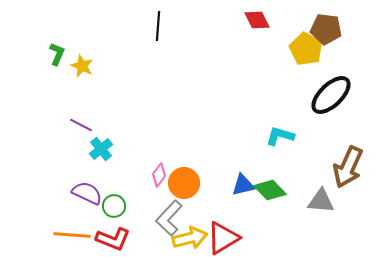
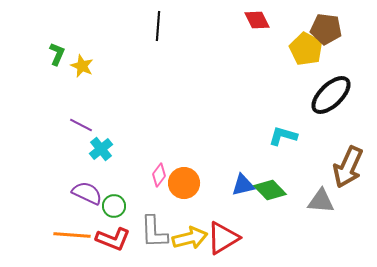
cyan L-shape: moved 3 px right
gray L-shape: moved 15 px left, 14 px down; rotated 45 degrees counterclockwise
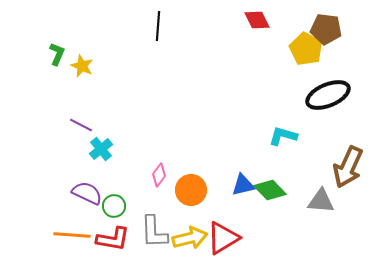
black ellipse: moved 3 px left; rotated 21 degrees clockwise
orange circle: moved 7 px right, 7 px down
red L-shape: rotated 12 degrees counterclockwise
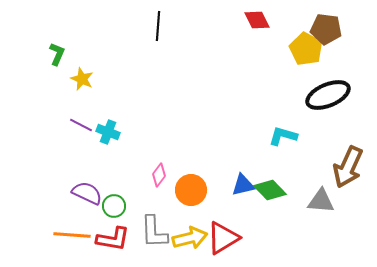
yellow star: moved 13 px down
cyan cross: moved 7 px right, 17 px up; rotated 30 degrees counterclockwise
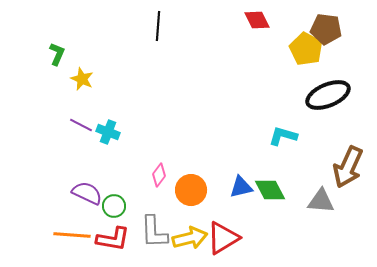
blue triangle: moved 2 px left, 2 px down
green diamond: rotated 16 degrees clockwise
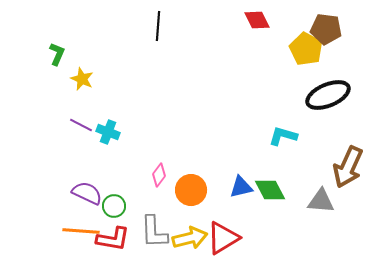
orange line: moved 9 px right, 4 px up
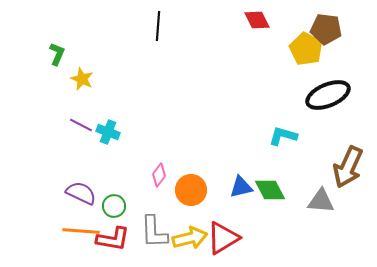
purple semicircle: moved 6 px left
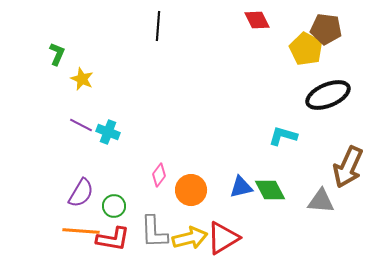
purple semicircle: rotated 96 degrees clockwise
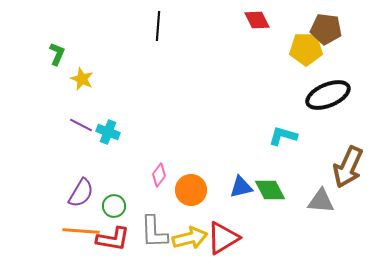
yellow pentagon: rotated 28 degrees counterclockwise
